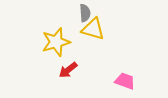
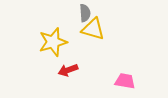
yellow star: moved 3 px left
red arrow: rotated 18 degrees clockwise
pink trapezoid: rotated 10 degrees counterclockwise
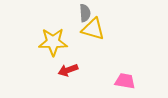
yellow star: rotated 16 degrees clockwise
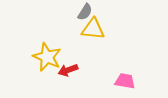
gray semicircle: moved 1 px up; rotated 36 degrees clockwise
yellow triangle: rotated 10 degrees counterclockwise
yellow star: moved 6 px left, 15 px down; rotated 24 degrees clockwise
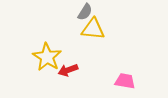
yellow star: rotated 8 degrees clockwise
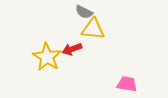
gray semicircle: moved 1 px left; rotated 84 degrees clockwise
red arrow: moved 4 px right, 21 px up
pink trapezoid: moved 2 px right, 3 px down
